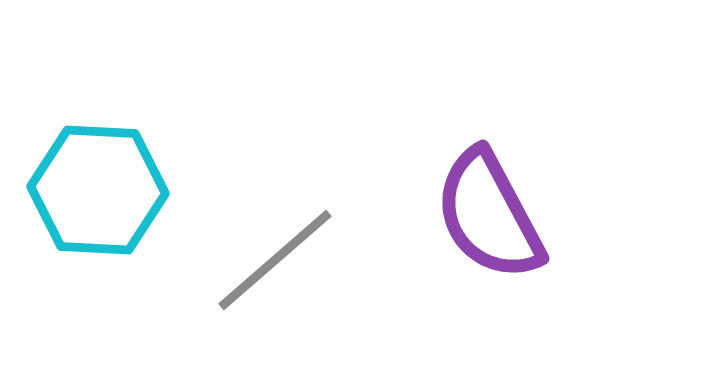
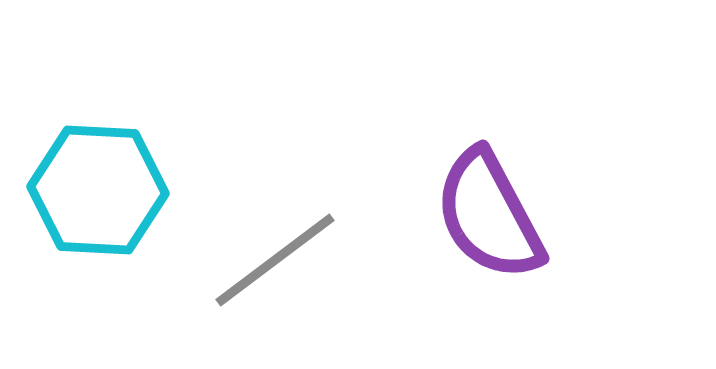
gray line: rotated 4 degrees clockwise
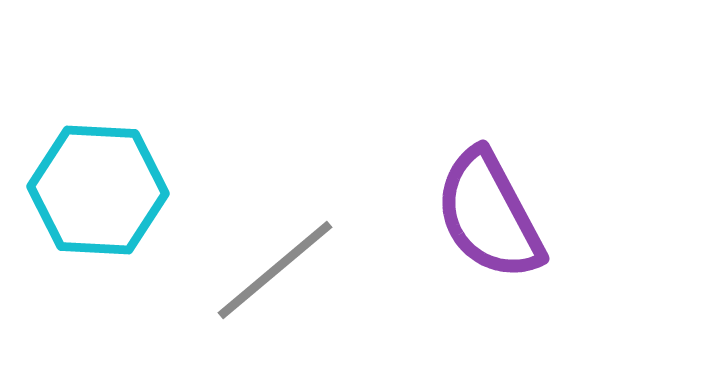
gray line: moved 10 px down; rotated 3 degrees counterclockwise
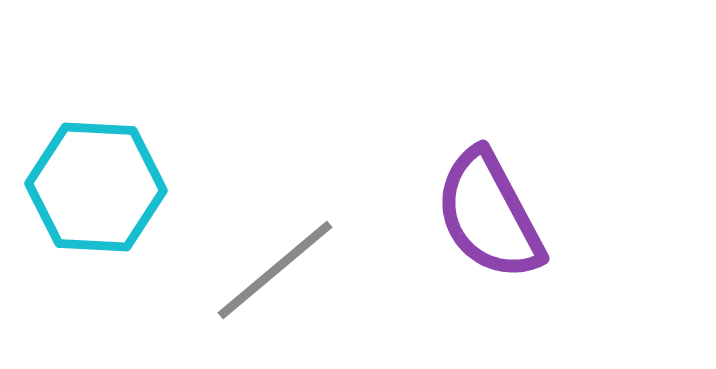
cyan hexagon: moved 2 px left, 3 px up
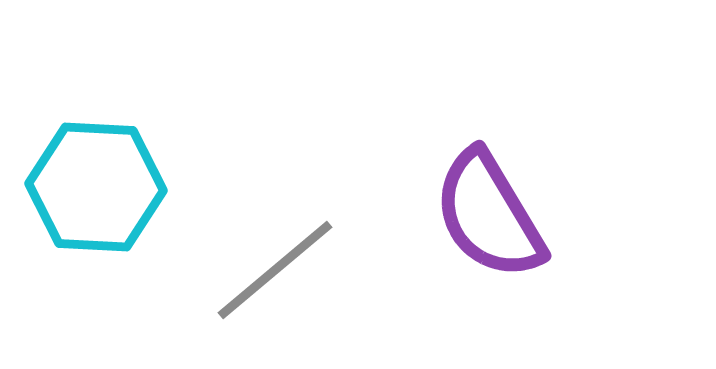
purple semicircle: rotated 3 degrees counterclockwise
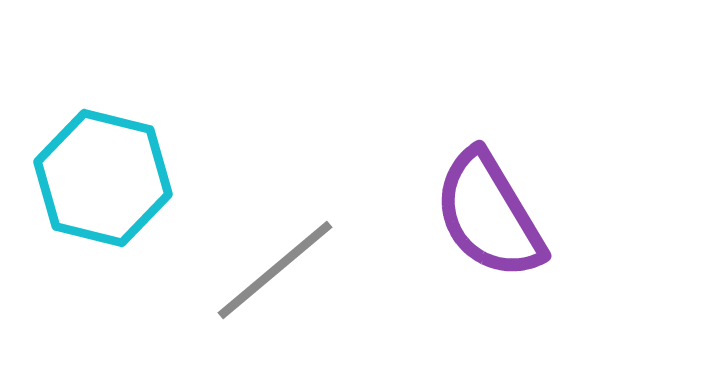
cyan hexagon: moved 7 px right, 9 px up; rotated 11 degrees clockwise
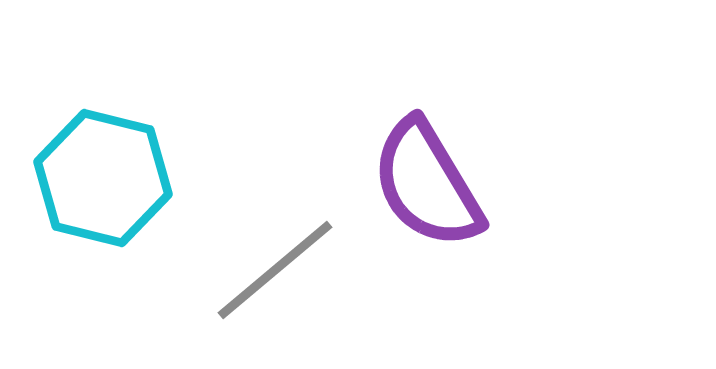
purple semicircle: moved 62 px left, 31 px up
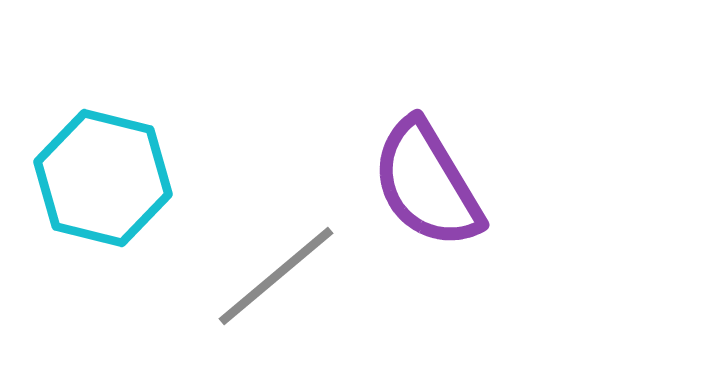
gray line: moved 1 px right, 6 px down
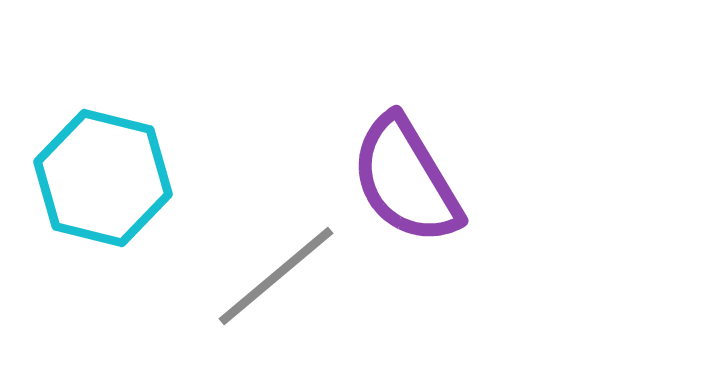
purple semicircle: moved 21 px left, 4 px up
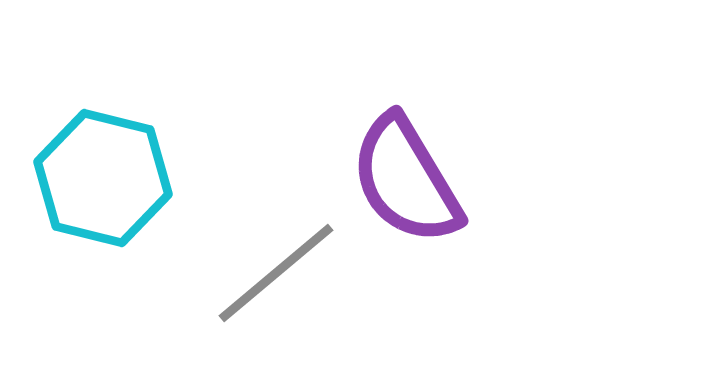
gray line: moved 3 px up
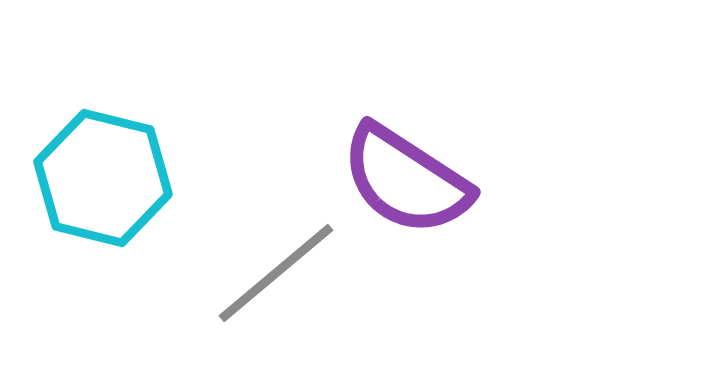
purple semicircle: rotated 26 degrees counterclockwise
